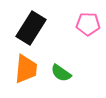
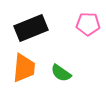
black rectangle: rotated 36 degrees clockwise
orange trapezoid: moved 2 px left, 1 px up
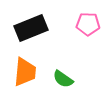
orange trapezoid: moved 1 px right, 4 px down
green semicircle: moved 2 px right, 6 px down
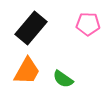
black rectangle: rotated 28 degrees counterclockwise
orange trapezoid: moved 2 px right, 1 px up; rotated 24 degrees clockwise
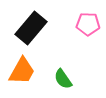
orange trapezoid: moved 5 px left
green semicircle: rotated 20 degrees clockwise
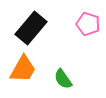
pink pentagon: rotated 15 degrees clockwise
orange trapezoid: moved 1 px right, 2 px up
